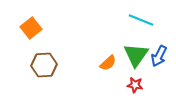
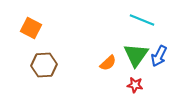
cyan line: moved 1 px right
orange square: rotated 25 degrees counterclockwise
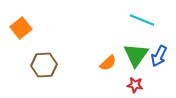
orange square: moved 10 px left; rotated 25 degrees clockwise
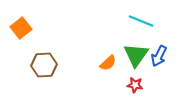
cyan line: moved 1 px left, 1 px down
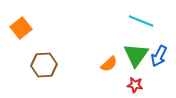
orange semicircle: moved 1 px right, 1 px down
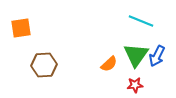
orange square: rotated 30 degrees clockwise
blue arrow: moved 2 px left
red star: rotated 14 degrees counterclockwise
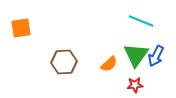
blue arrow: moved 1 px left
brown hexagon: moved 20 px right, 3 px up
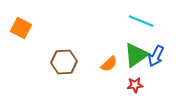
orange square: rotated 35 degrees clockwise
green triangle: rotated 20 degrees clockwise
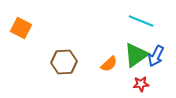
red star: moved 6 px right, 1 px up
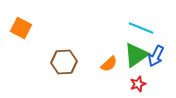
cyan line: moved 7 px down
red star: moved 3 px left; rotated 14 degrees counterclockwise
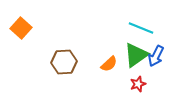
orange square: rotated 15 degrees clockwise
